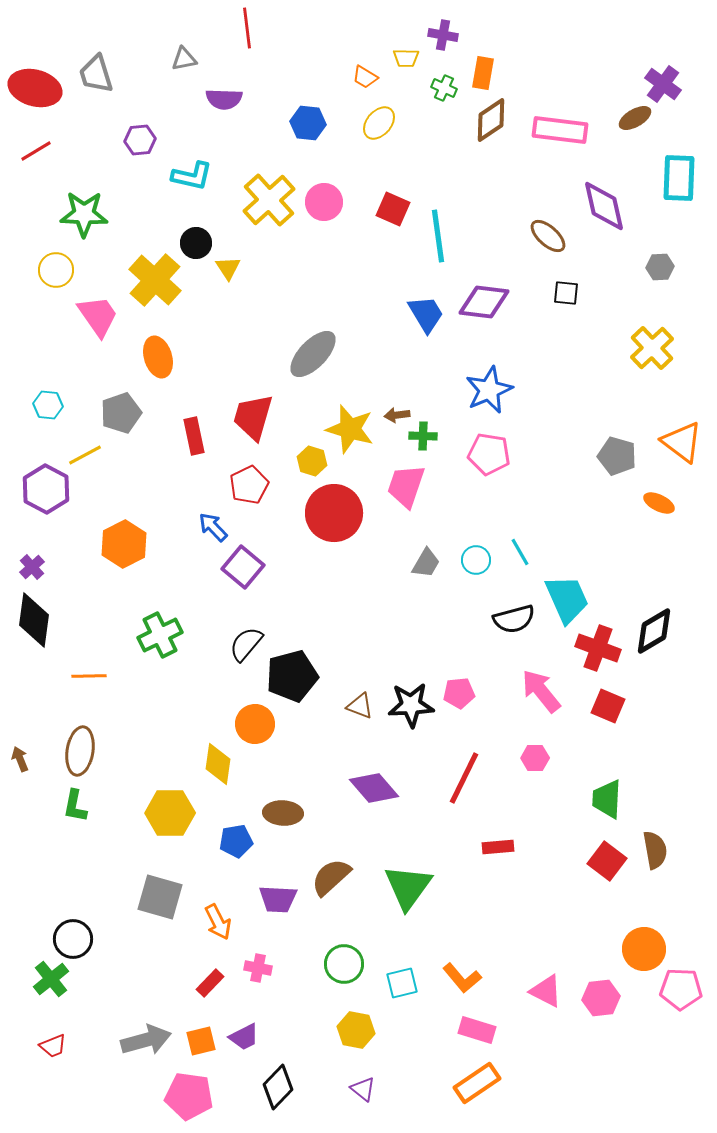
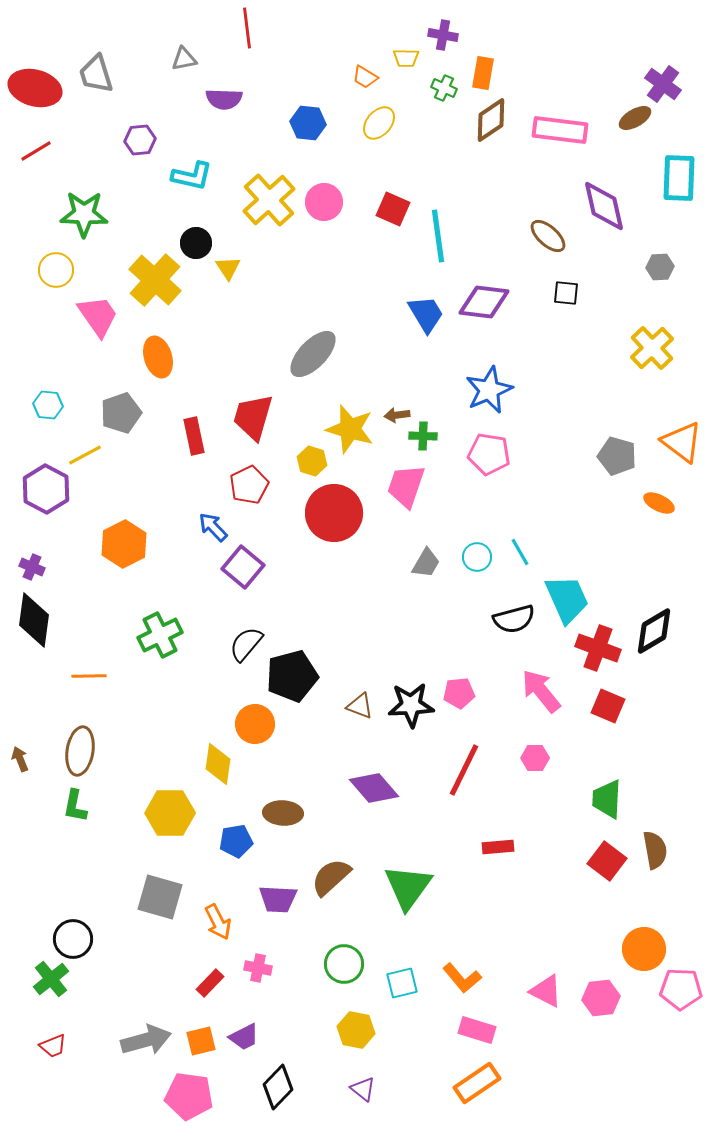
cyan circle at (476, 560): moved 1 px right, 3 px up
purple cross at (32, 567): rotated 25 degrees counterclockwise
red line at (464, 778): moved 8 px up
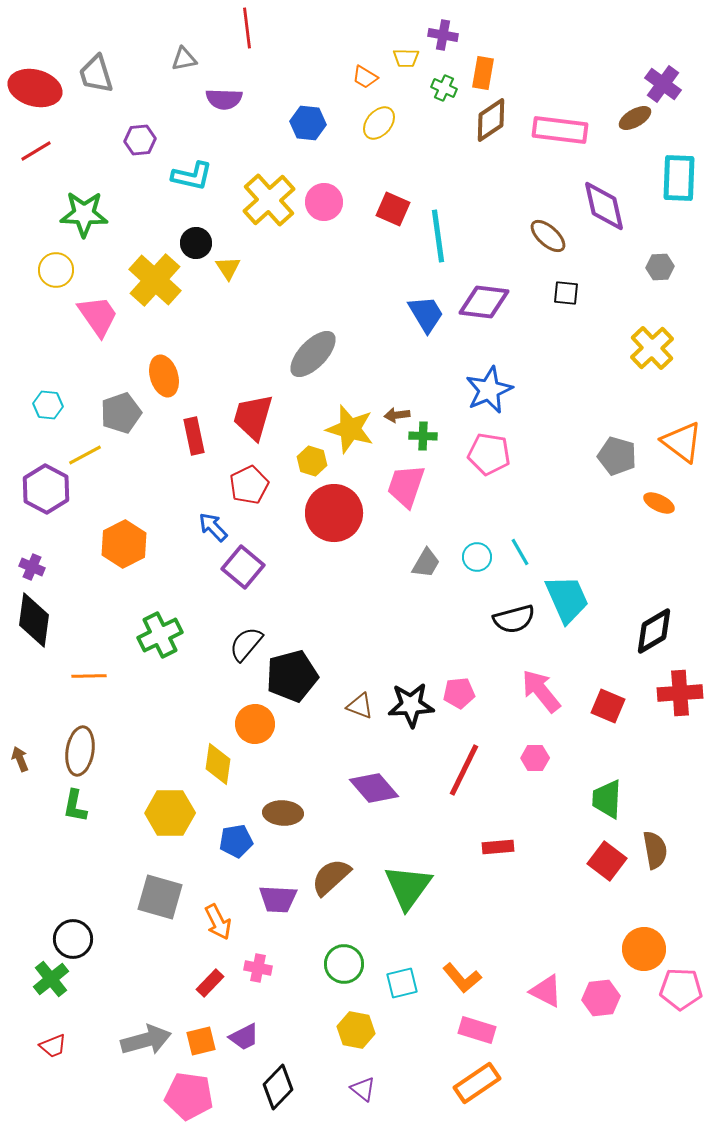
orange ellipse at (158, 357): moved 6 px right, 19 px down
red cross at (598, 648): moved 82 px right, 45 px down; rotated 24 degrees counterclockwise
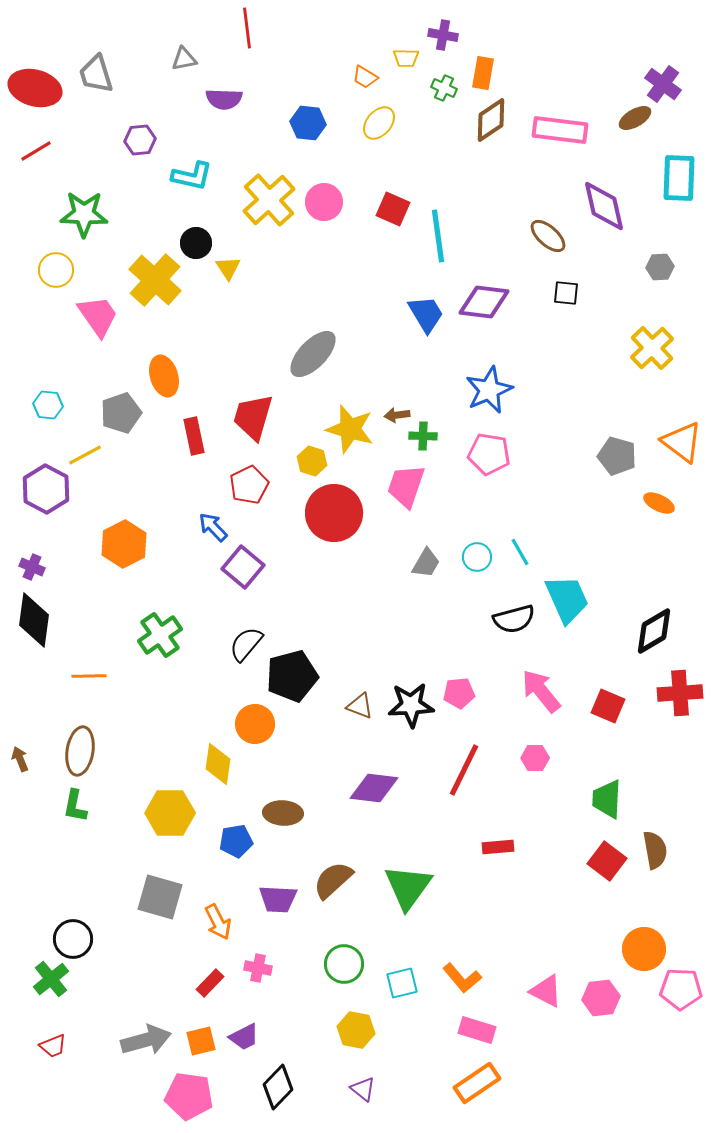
green cross at (160, 635): rotated 9 degrees counterclockwise
purple diamond at (374, 788): rotated 42 degrees counterclockwise
brown semicircle at (331, 877): moved 2 px right, 3 px down
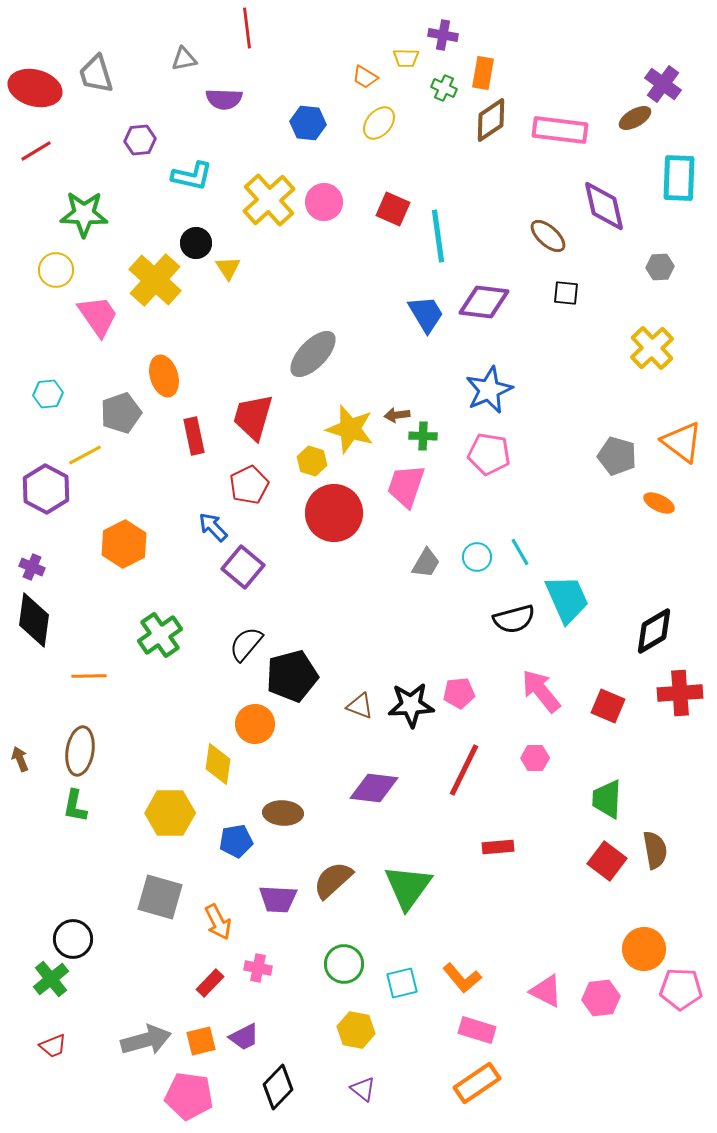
cyan hexagon at (48, 405): moved 11 px up; rotated 12 degrees counterclockwise
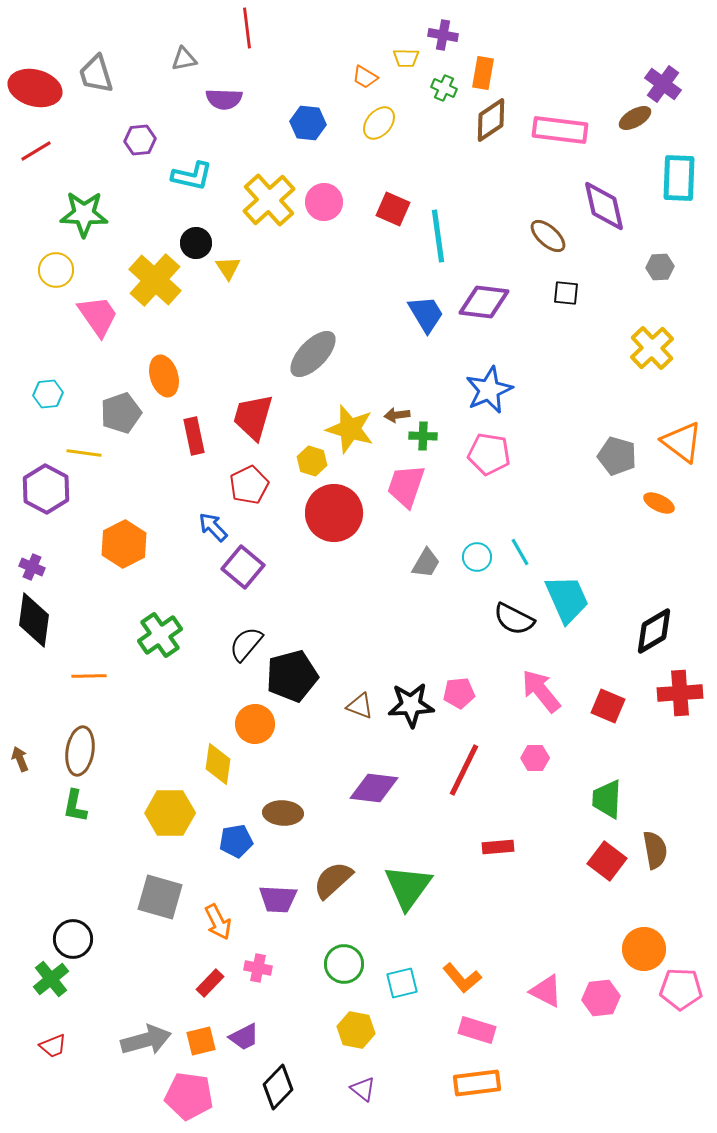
yellow line at (85, 455): moved 1 px left, 2 px up; rotated 36 degrees clockwise
black semicircle at (514, 619): rotated 42 degrees clockwise
orange rectangle at (477, 1083): rotated 27 degrees clockwise
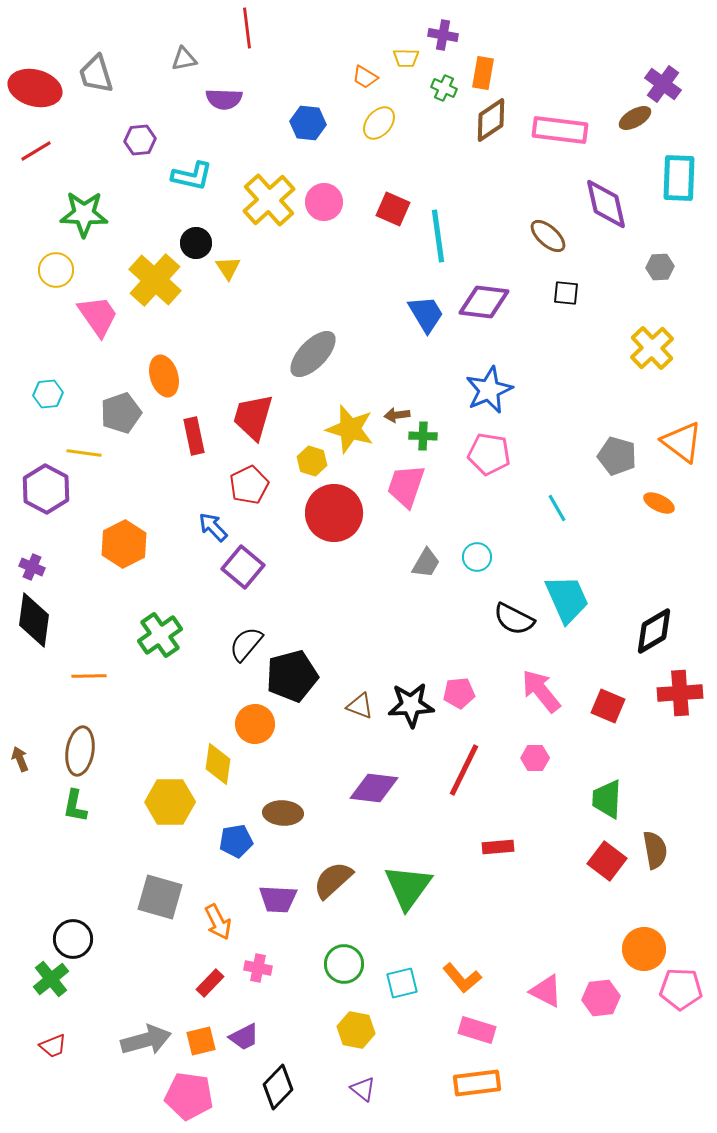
purple diamond at (604, 206): moved 2 px right, 2 px up
cyan line at (520, 552): moved 37 px right, 44 px up
yellow hexagon at (170, 813): moved 11 px up
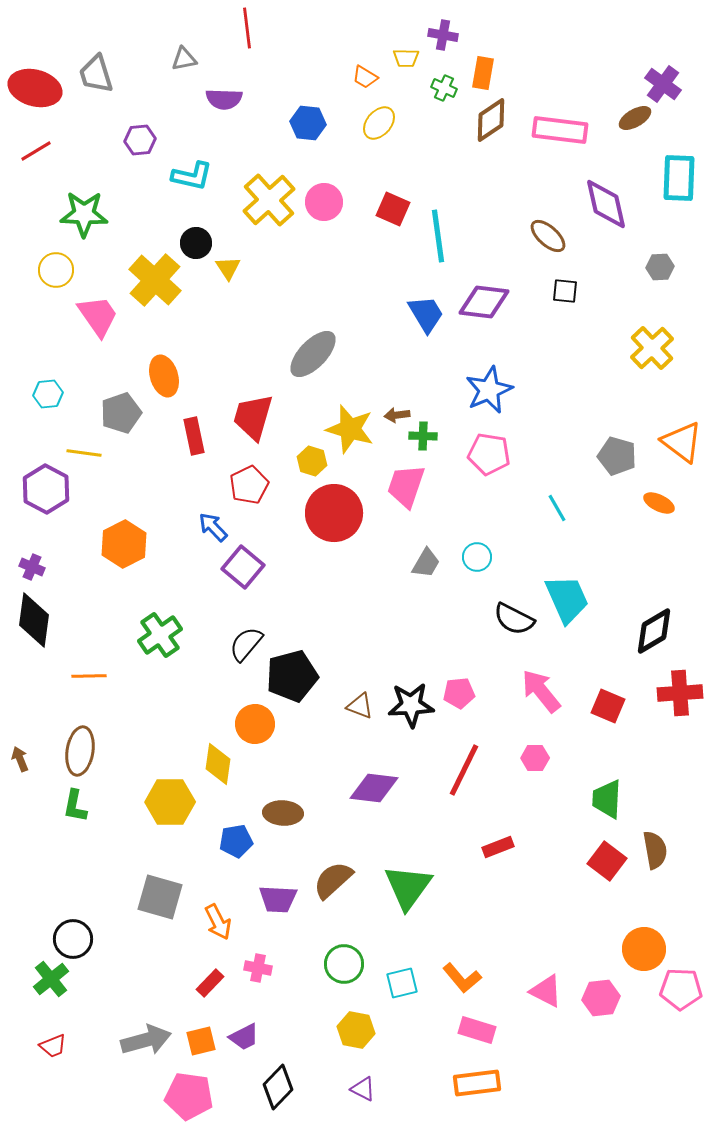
black square at (566, 293): moved 1 px left, 2 px up
red rectangle at (498, 847): rotated 16 degrees counterclockwise
purple triangle at (363, 1089): rotated 12 degrees counterclockwise
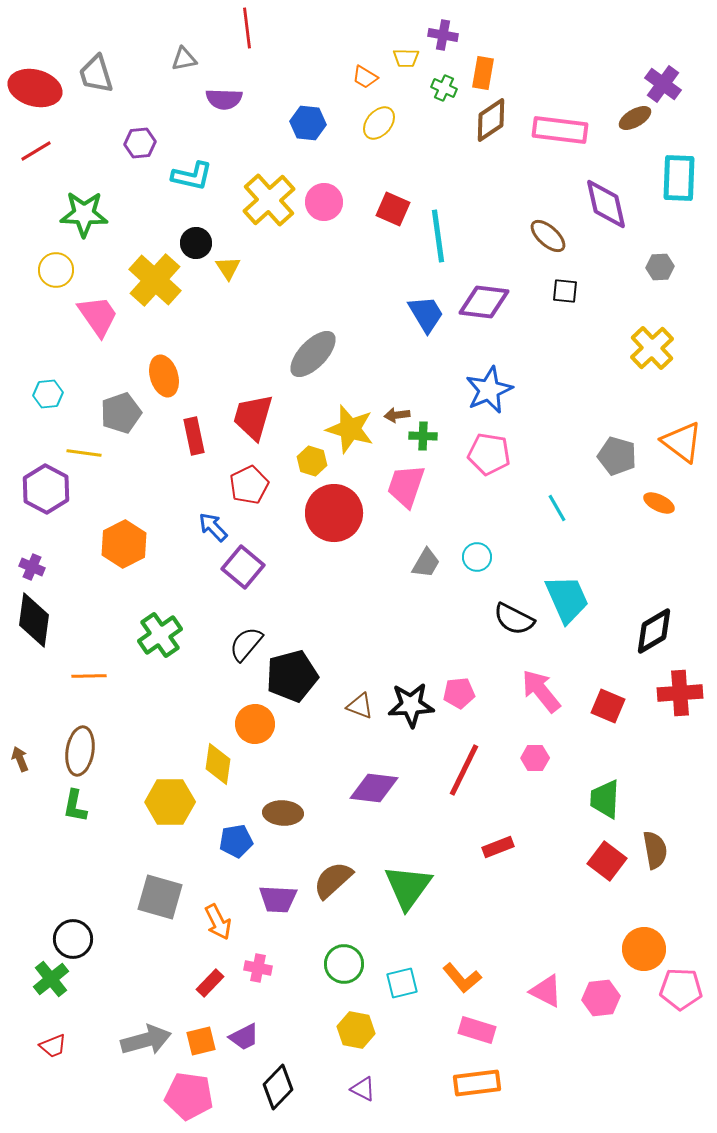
purple hexagon at (140, 140): moved 3 px down
green trapezoid at (607, 799): moved 2 px left
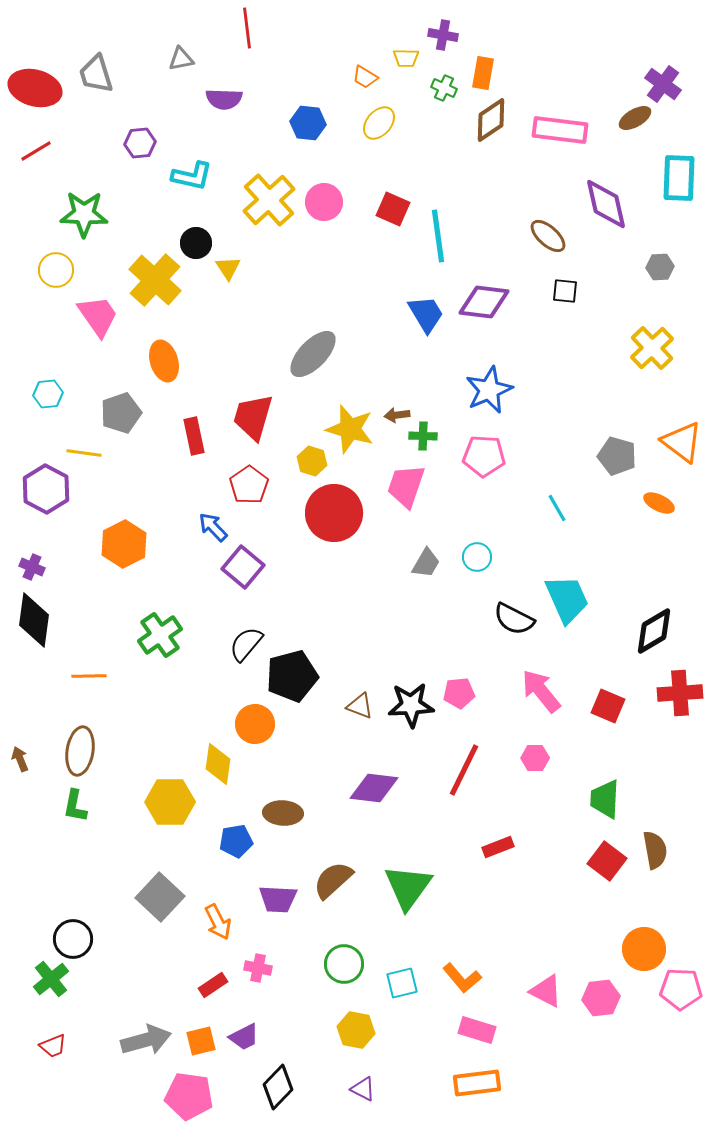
gray triangle at (184, 59): moved 3 px left
orange ellipse at (164, 376): moved 15 px up
pink pentagon at (489, 454): moved 5 px left, 2 px down; rotated 6 degrees counterclockwise
red pentagon at (249, 485): rotated 9 degrees counterclockwise
gray square at (160, 897): rotated 27 degrees clockwise
red rectangle at (210, 983): moved 3 px right, 2 px down; rotated 12 degrees clockwise
